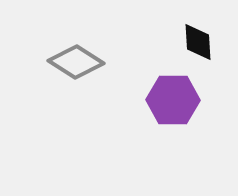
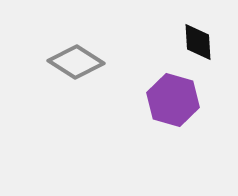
purple hexagon: rotated 15 degrees clockwise
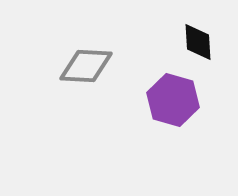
gray diamond: moved 10 px right, 4 px down; rotated 30 degrees counterclockwise
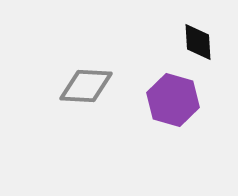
gray diamond: moved 20 px down
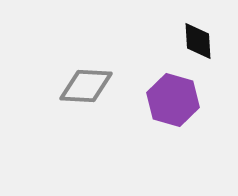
black diamond: moved 1 px up
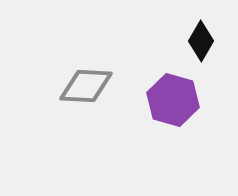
black diamond: moved 3 px right; rotated 33 degrees clockwise
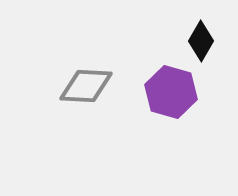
purple hexagon: moved 2 px left, 8 px up
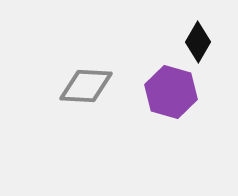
black diamond: moved 3 px left, 1 px down
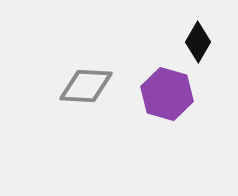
purple hexagon: moved 4 px left, 2 px down
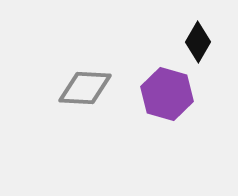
gray diamond: moved 1 px left, 2 px down
